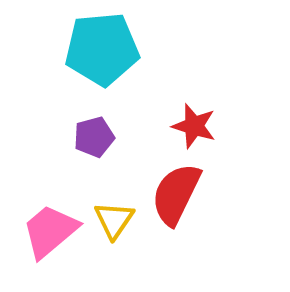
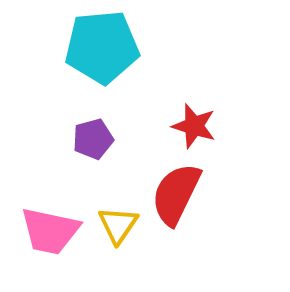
cyan pentagon: moved 2 px up
purple pentagon: moved 1 px left, 2 px down
yellow triangle: moved 4 px right, 5 px down
pink trapezoid: rotated 128 degrees counterclockwise
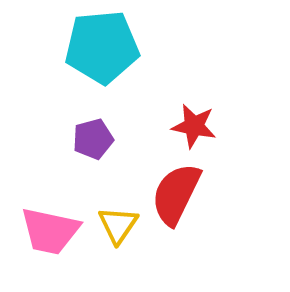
red star: rotated 6 degrees counterclockwise
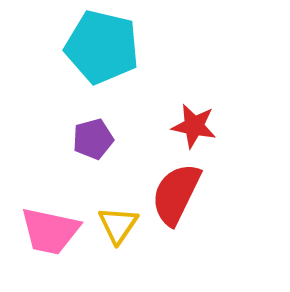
cyan pentagon: rotated 18 degrees clockwise
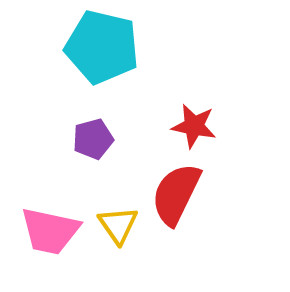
yellow triangle: rotated 9 degrees counterclockwise
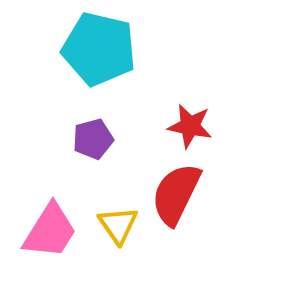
cyan pentagon: moved 3 px left, 2 px down
red star: moved 4 px left
pink trapezoid: rotated 70 degrees counterclockwise
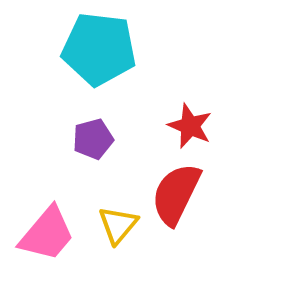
cyan pentagon: rotated 6 degrees counterclockwise
red star: rotated 12 degrees clockwise
yellow triangle: rotated 15 degrees clockwise
pink trapezoid: moved 3 px left, 3 px down; rotated 8 degrees clockwise
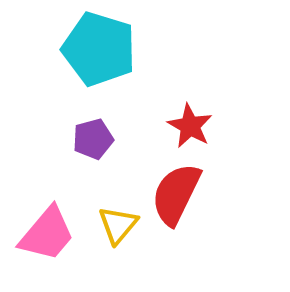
cyan pentagon: rotated 10 degrees clockwise
red star: rotated 6 degrees clockwise
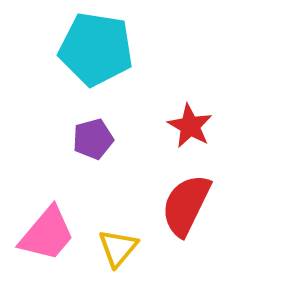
cyan pentagon: moved 3 px left; rotated 8 degrees counterclockwise
red semicircle: moved 10 px right, 11 px down
yellow triangle: moved 23 px down
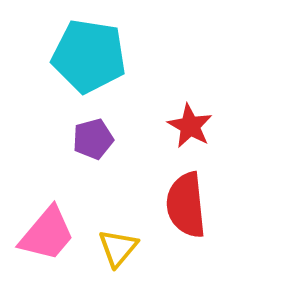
cyan pentagon: moved 7 px left, 7 px down
red semicircle: rotated 32 degrees counterclockwise
